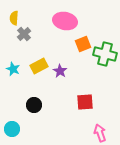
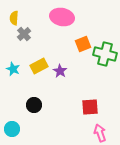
pink ellipse: moved 3 px left, 4 px up
red square: moved 5 px right, 5 px down
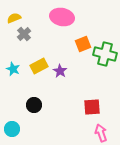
yellow semicircle: rotated 64 degrees clockwise
red square: moved 2 px right
pink arrow: moved 1 px right
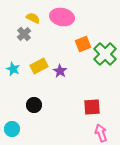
yellow semicircle: moved 19 px right; rotated 48 degrees clockwise
green cross: rotated 30 degrees clockwise
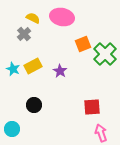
yellow rectangle: moved 6 px left
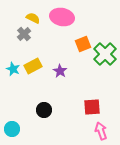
black circle: moved 10 px right, 5 px down
pink arrow: moved 2 px up
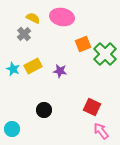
purple star: rotated 24 degrees counterclockwise
red square: rotated 30 degrees clockwise
pink arrow: rotated 18 degrees counterclockwise
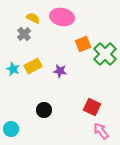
cyan circle: moved 1 px left
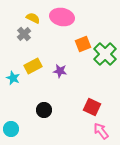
cyan star: moved 9 px down
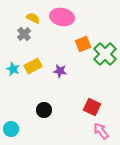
cyan star: moved 9 px up
